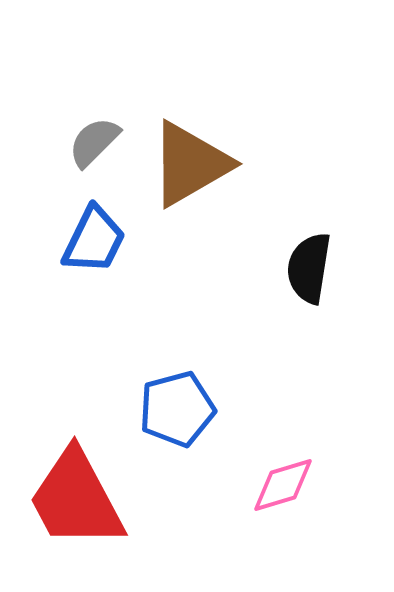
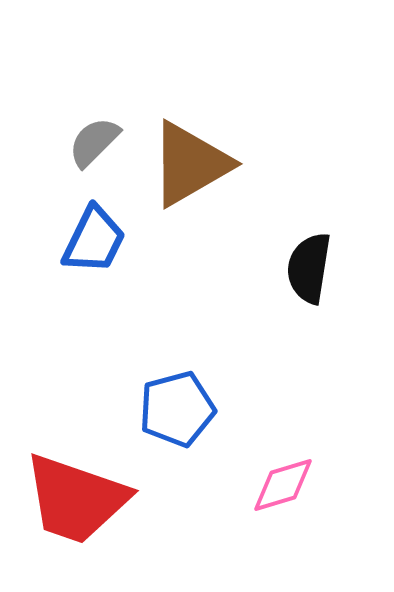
red trapezoid: rotated 43 degrees counterclockwise
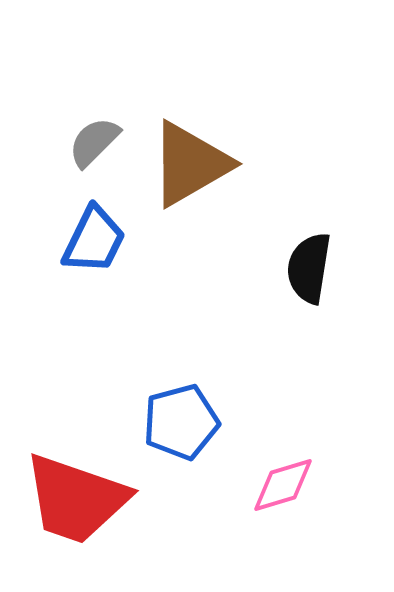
blue pentagon: moved 4 px right, 13 px down
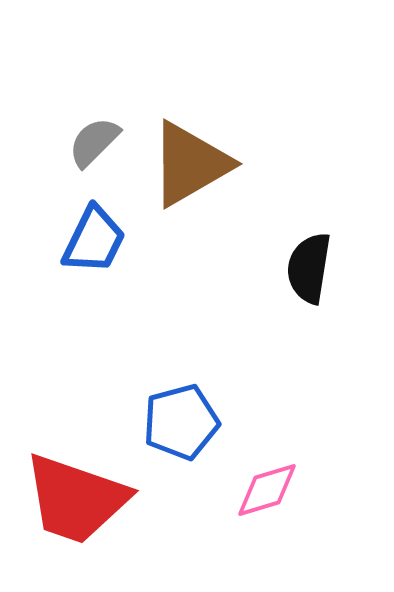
pink diamond: moved 16 px left, 5 px down
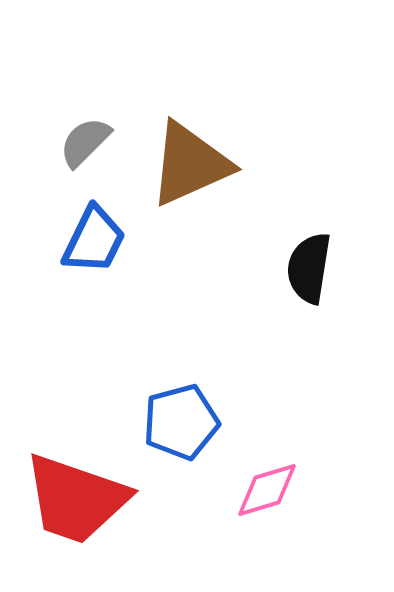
gray semicircle: moved 9 px left
brown triangle: rotated 6 degrees clockwise
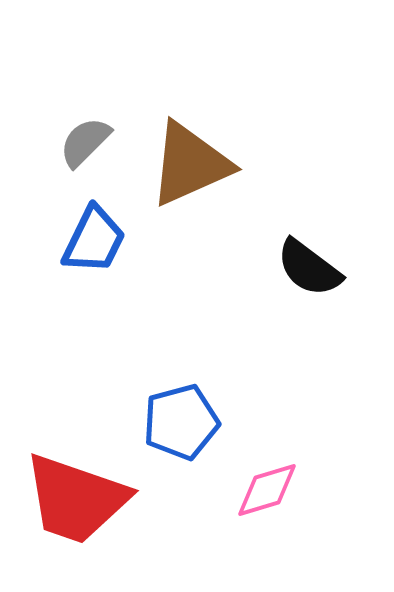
black semicircle: rotated 62 degrees counterclockwise
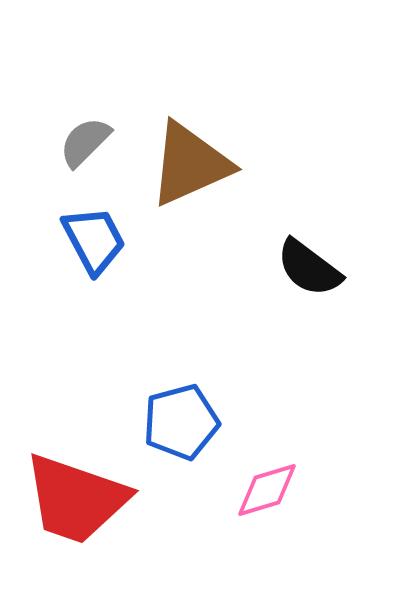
blue trapezoid: rotated 54 degrees counterclockwise
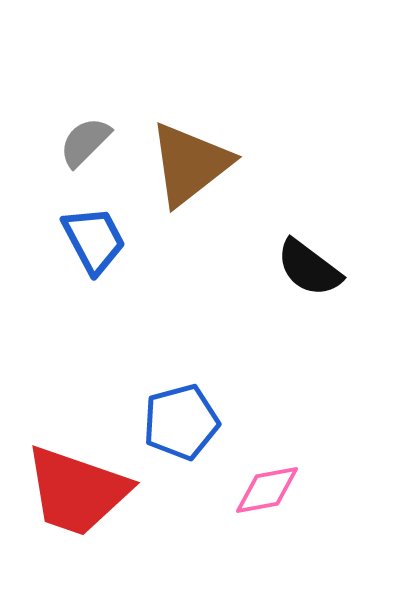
brown triangle: rotated 14 degrees counterclockwise
pink diamond: rotated 6 degrees clockwise
red trapezoid: moved 1 px right, 8 px up
